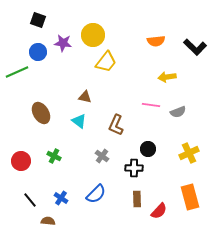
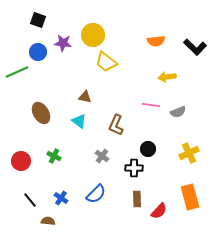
yellow trapezoid: rotated 90 degrees clockwise
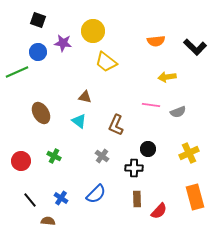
yellow circle: moved 4 px up
orange rectangle: moved 5 px right
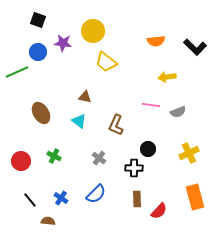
gray cross: moved 3 px left, 2 px down
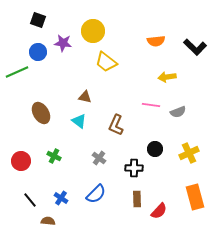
black circle: moved 7 px right
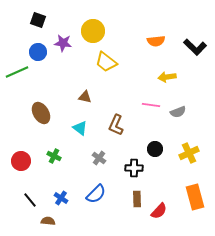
cyan triangle: moved 1 px right, 7 px down
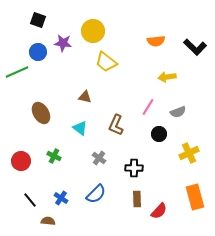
pink line: moved 3 px left, 2 px down; rotated 66 degrees counterclockwise
black circle: moved 4 px right, 15 px up
